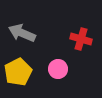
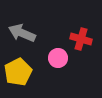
pink circle: moved 11 px up
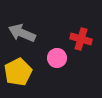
pink circle: moved 1 px left
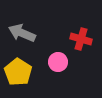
pink circle: moved 1 px right, 4 px down
yellow pentagon: rotated 12 degrees counterclockwise
